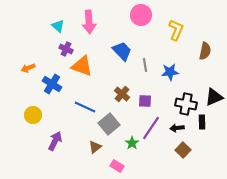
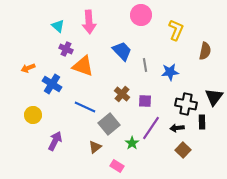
orange triangle: moved 1 px right
black triangle: rotated 30 degrees counterclockwise
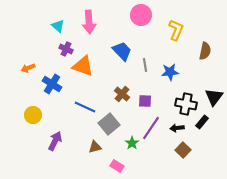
black rectangle: rotated 40 degrees clockwise
brown triangle: rotated 24 degrees clockwise
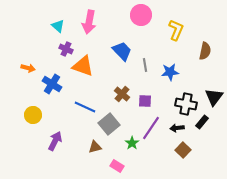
pink arrow: rotated 15 degrees clockwise
orange arrow: rotated 144 degrees counterclockwise
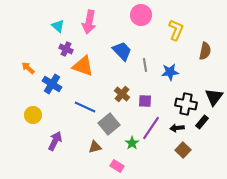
orange arrow: rotated 152 degrees counterclockwise
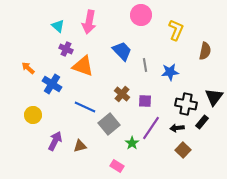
brown triangle: moved 15 px left, 1 px up
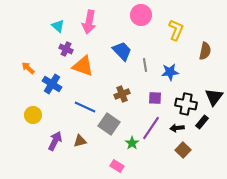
brown cross: rotated 28 degrees clockwise
purple square: moved 10 px right, 3 px up
gray square: rotated 15 degrees counterclockwise
brown triangle: moved 5 px up
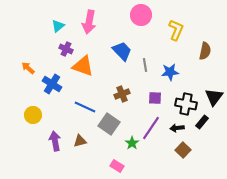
cyan triangle: rotated 40 degrees clockwise
purple arrow: rotated 36 degrees counterclockwise
